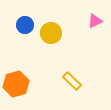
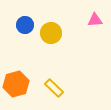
pink triangle: moved 1 px up; rotated 21 degrees clockwise
yellow rectangle: moved 18 px left, 7 px down
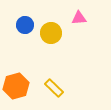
pink triangle: moved 16 px left, 2 px up
orange hexagon: moved 2 px down
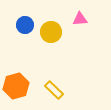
pink triangle: moved 1 px right, 1 px down
yellow circle: moved 1 px up
yellow rectangle: moved 2 px down
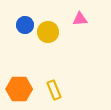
yellow circle: moved 3 px left
orange hexagon: moved 3 px right, 3 px down; rotated 15 degrees clockwise
yellow rectangle: rotated 24 degrees clockwise
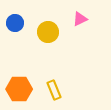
pink triangle: rotated 21 degrees counterclockwise
blue circle: moved 10 px left, 2 px up
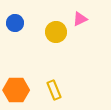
yellow circle: moved 8 px right
orange hexagon: moved 3 px left, 1 px down
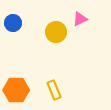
blue circle: moved 2 px left
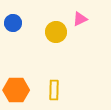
yellow rectangle: rotated 24 degrees clockwise
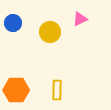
yellow circle: moved 6 px left
yellow rectangle: moved 3 px right
